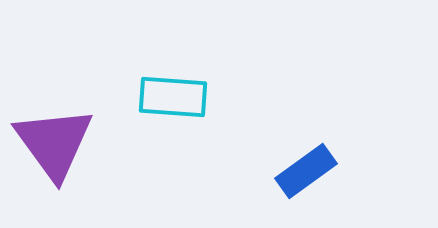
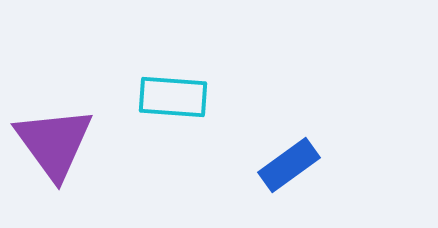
blue rectangle: moved 17 px left, 6 px up
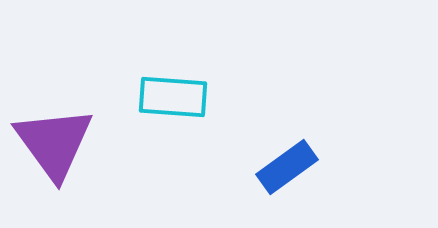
blue rectangle: moved 2 px left, 2 px down
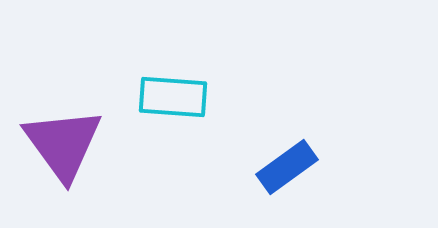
purple triangle: moved 9 px right, 1 px down
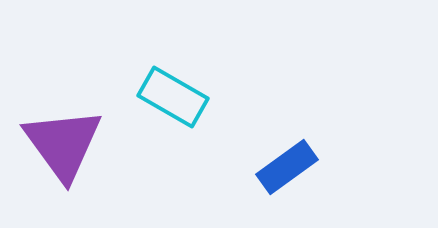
cyan rectangle: rotated 26 degrees clockwise
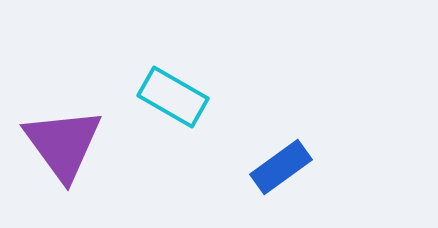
blue rectangle: moved 6 px left
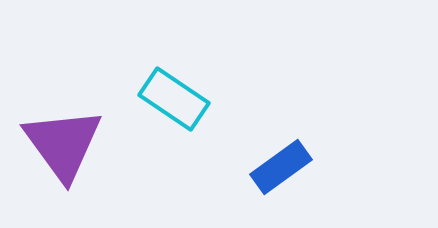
cyan rectangle: moved 1 px right, 2 px down; rotated 4 degrees clockwise
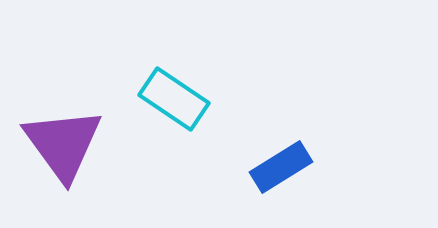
blue rectangle: rotated 4 degrees clockwise
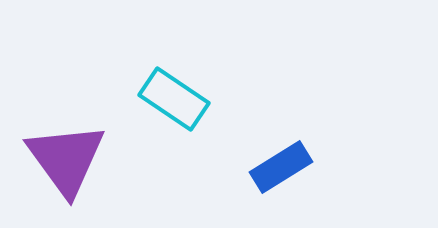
purple triangle: moved 3 px right, 15 px down
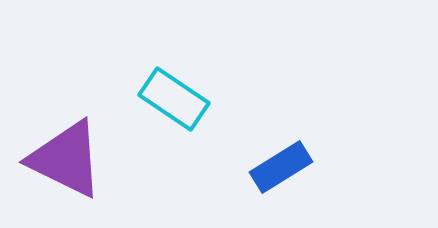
purple triangle: rotated 28 degrees counterclockwise
